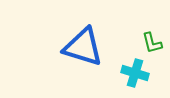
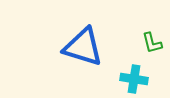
cyan cross: moved 1 px left, 6 px down; rotated 8 degrees counterclockwise
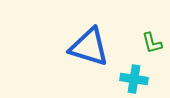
blue triangle: moved 6 px right
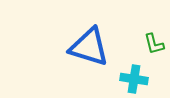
green L-shape: moved 2 px right, 1 px down
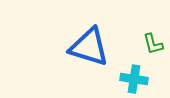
green L-shape: moved 1 px left
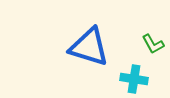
green L-shape: rotated 15 degrees counterclockwise
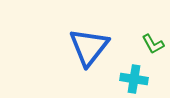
blue triangle: rotated 51 degrees clockwise
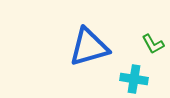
blue triangle: rotated 36 degrees clockwise
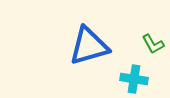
blue triangle: moved 1 px up
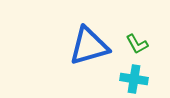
green L-shape: moved 16 px left
